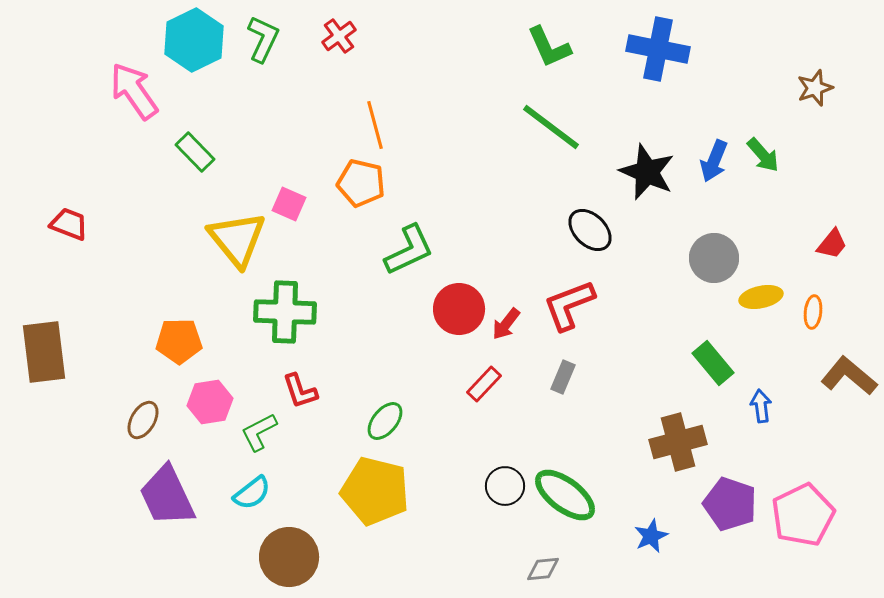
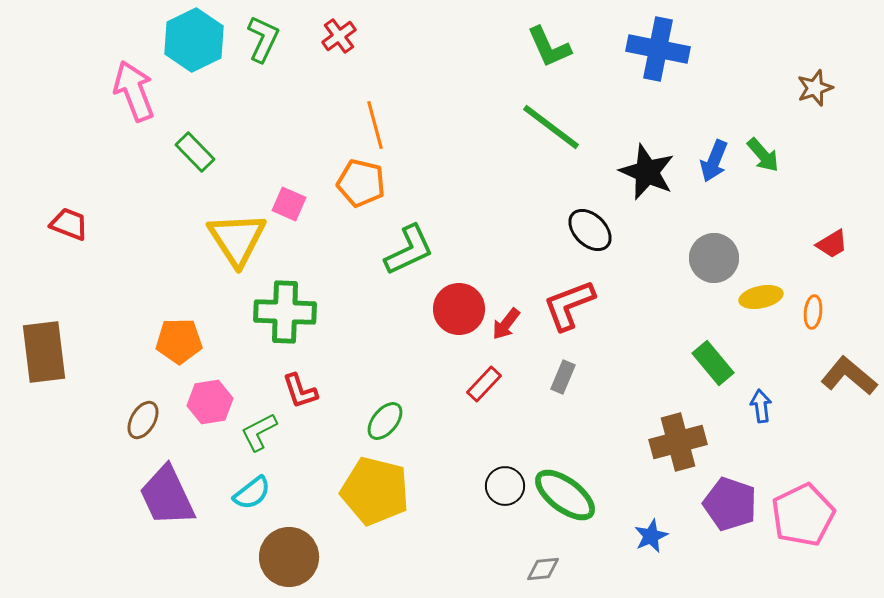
pink arrow at (134, 91): rotated 14 degrees clockwise
yellow triangle at (237, 239): rotated 6 degrees clockwise
red trapezoid at (832, 244): rotated 20 degrees clockwise
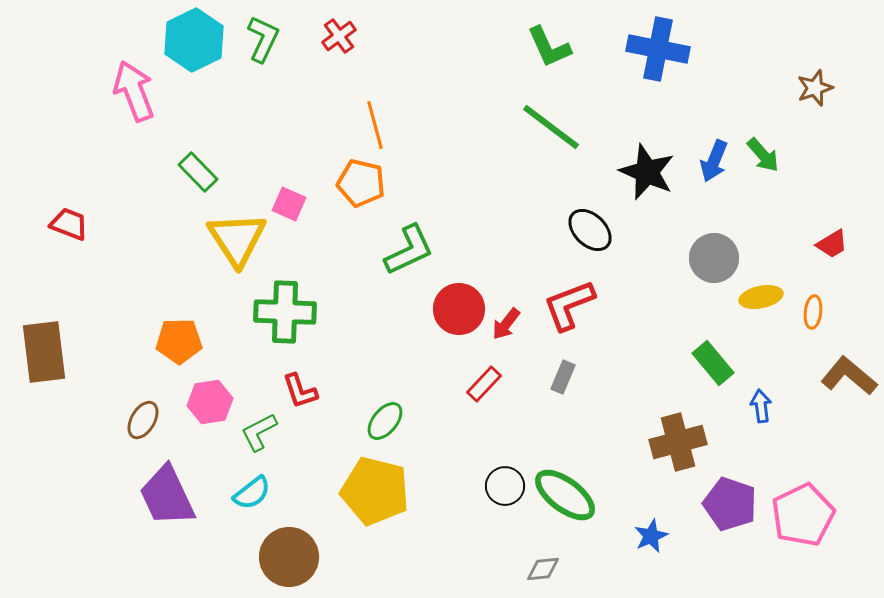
green rectangle at (195, 152): moved 3 px right, 20 px down
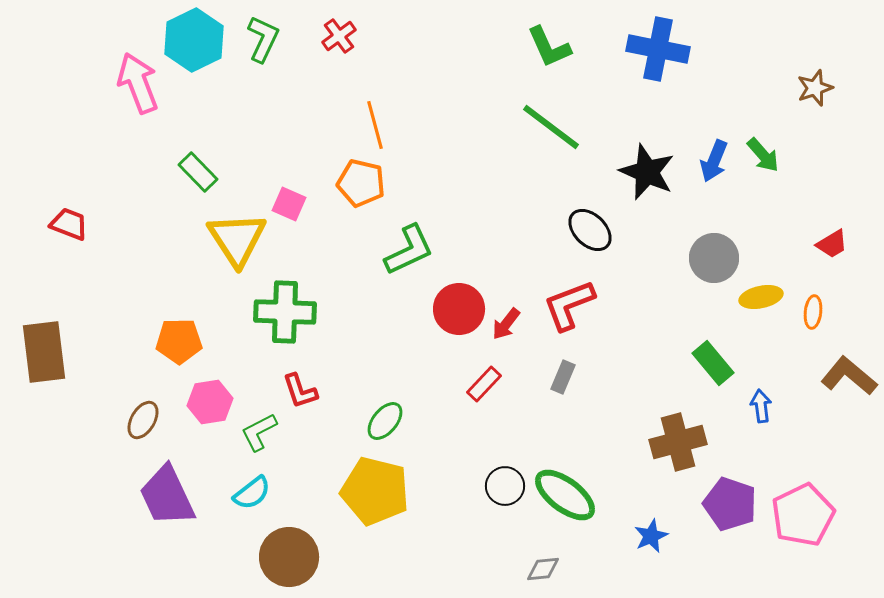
pink arrow at (134, 91): moved 4 px right, 8 px up
